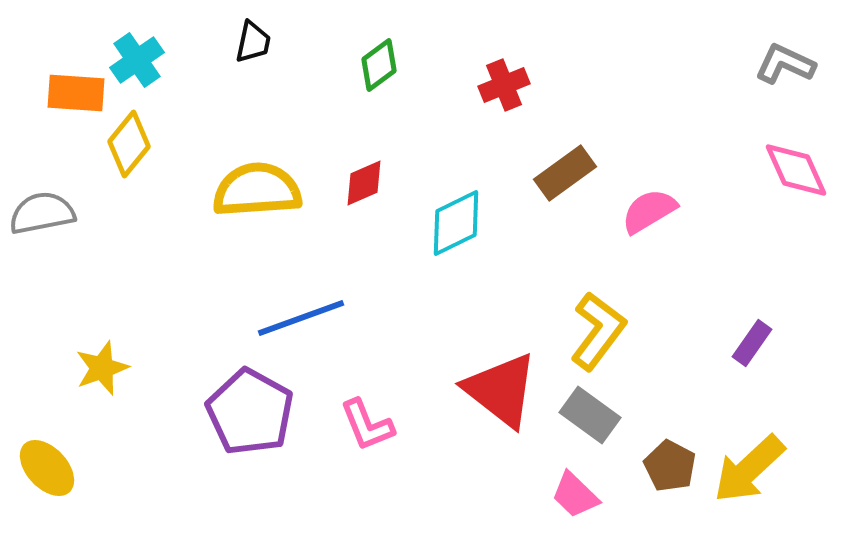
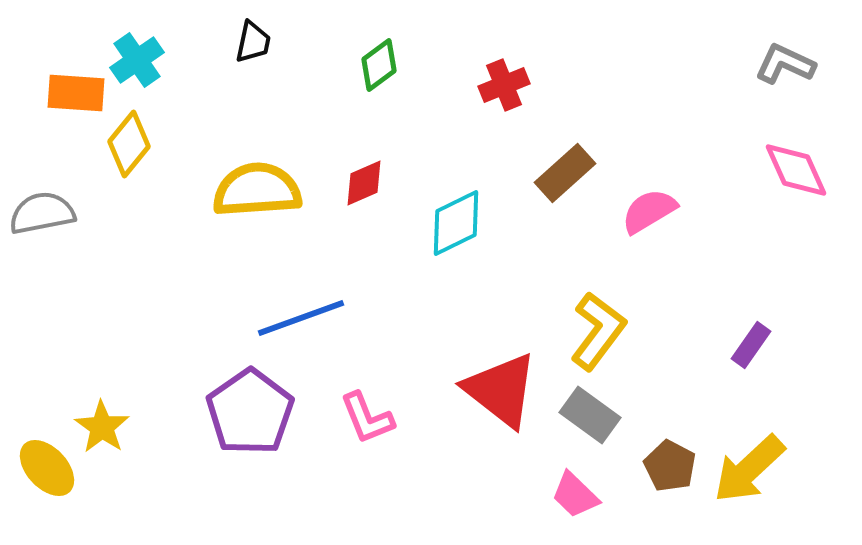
brown rectangle: rotated 6 degrees counterclockwise
purple rectangle: moved 1 px left, 2 px down
yellow star: moved 59 px down; rotated 18 degrees counterclockwise
purple pentagon: rotated 8 degrees clockwise
pink L-shape: moved 7 px up
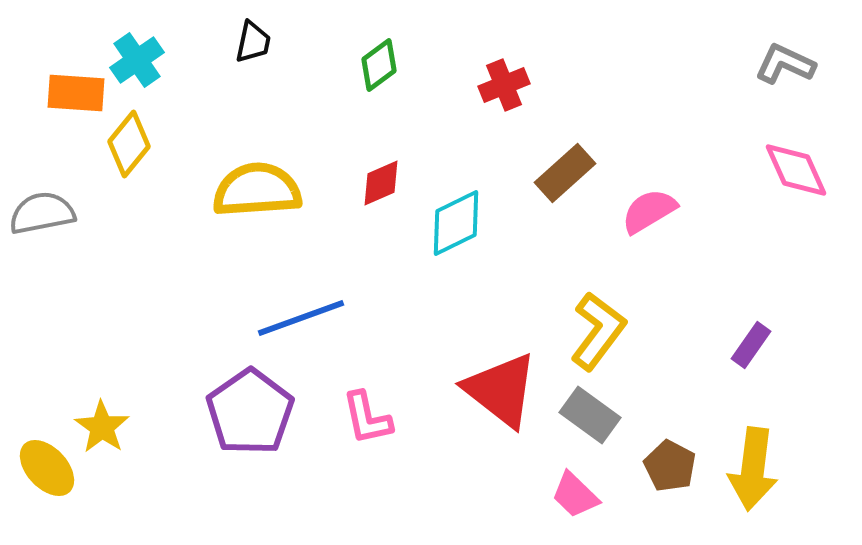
red diamond: moved 17 px right
pink L-shape: rotated 10 degrees clockwise
yellow arrow: moved 4 px right; rotated 40 degrees counterclockwise
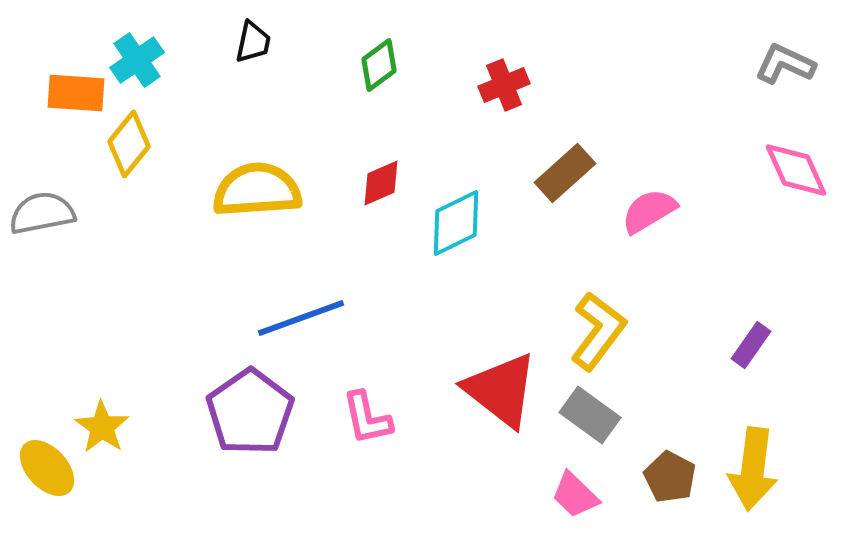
brown pentagon: moved 11 px down
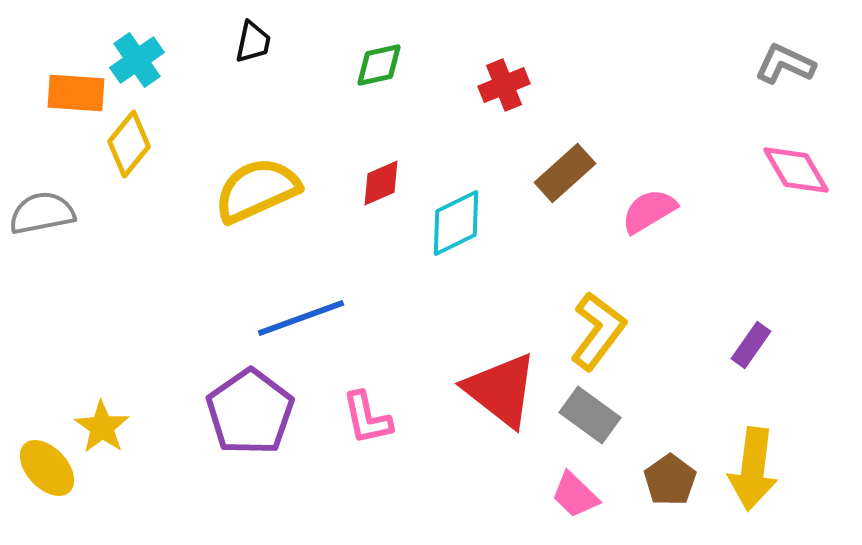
green diamond: rotated 24 degrees clockwise
pink diamond: rotated 6 degrees counterclockwise
yellow semicircle: rotated 20 degrees counterclockwise
brown pentagon: moved 3 px down; rotated 9 degrees clockwise
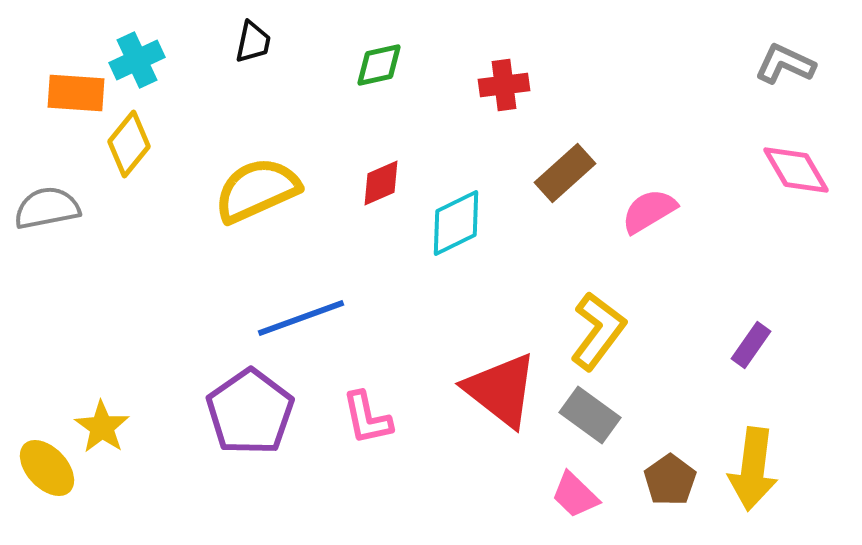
cyan cross: rotated 10 degrees clockwise
red cross: rotated 15 degrees clockwise
gray semicircle: moved 5 px right, 5 px up
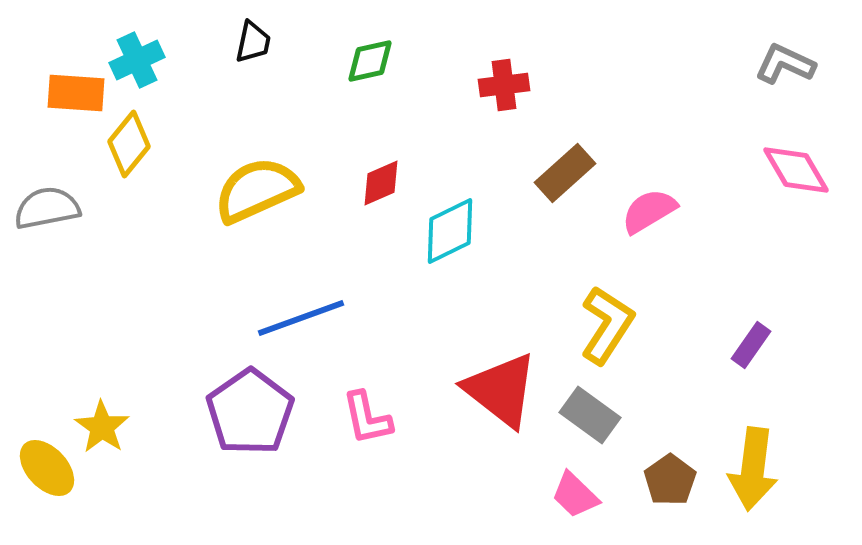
green diamond: moved 9 px left, 4 px up
cyan diamond: moved 6 px left, 8 px down
yellow L-shape: moved 9 px right, 6 px up; rotated 4 degrees counterclockwise
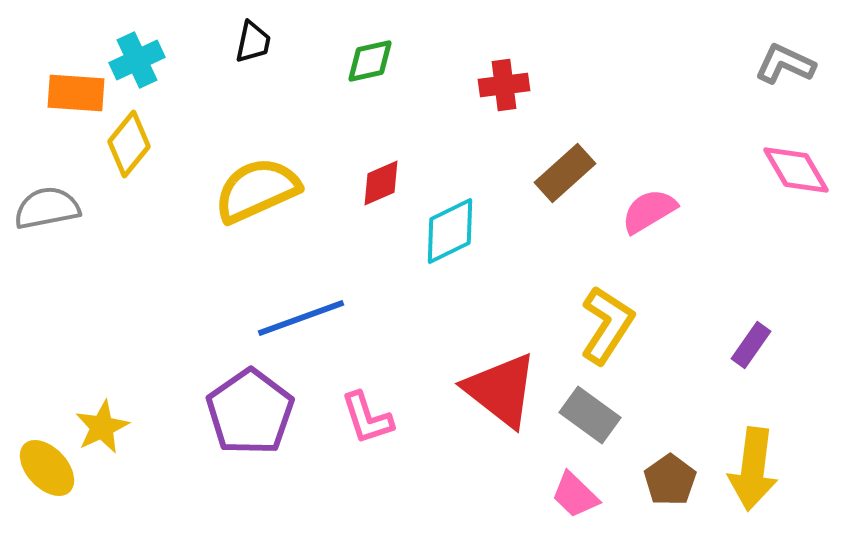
pink L-shape: rotated 6 degrees counterclockwise
yellow star: rotated 12 degrees clockwise
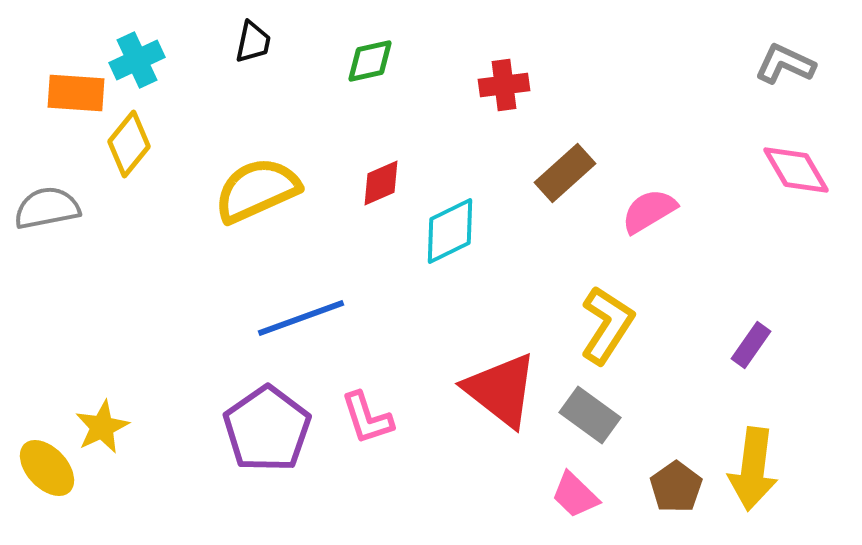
purple pentagon: moved 17 px right, 17 px down
brown pentagon: moved 6 px right, 7 px down
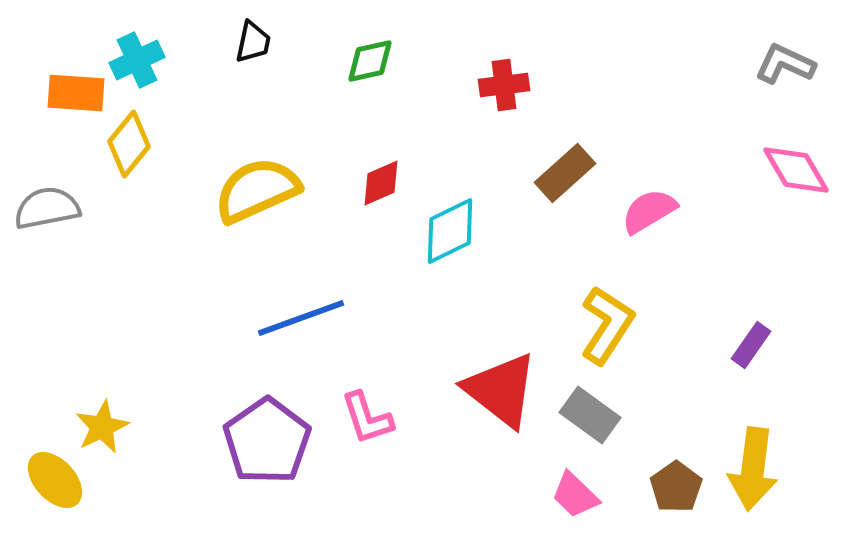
purple pentagon: moved 12 px down
yellow ellipse: moved 8 px right, 12 px down
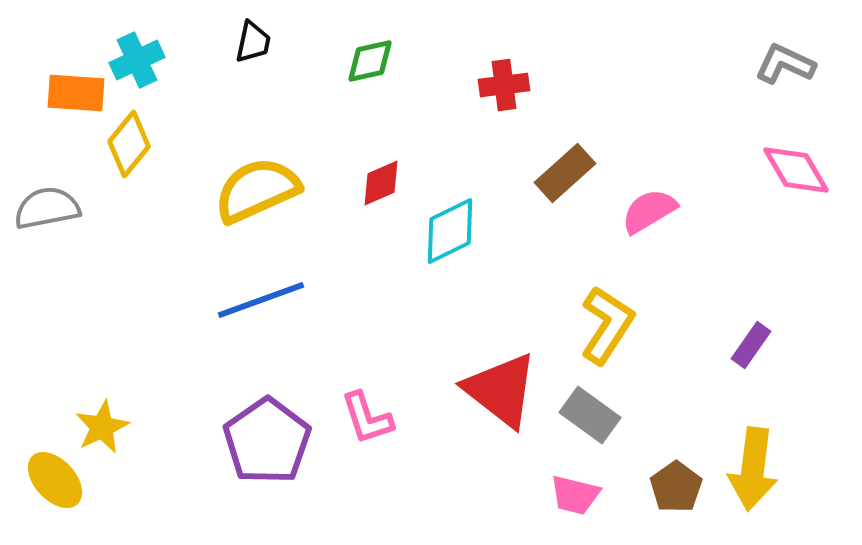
blue line: moved 40 px left, 18 px up
pink trapezoid: rotated 30 degrees counterclockwise
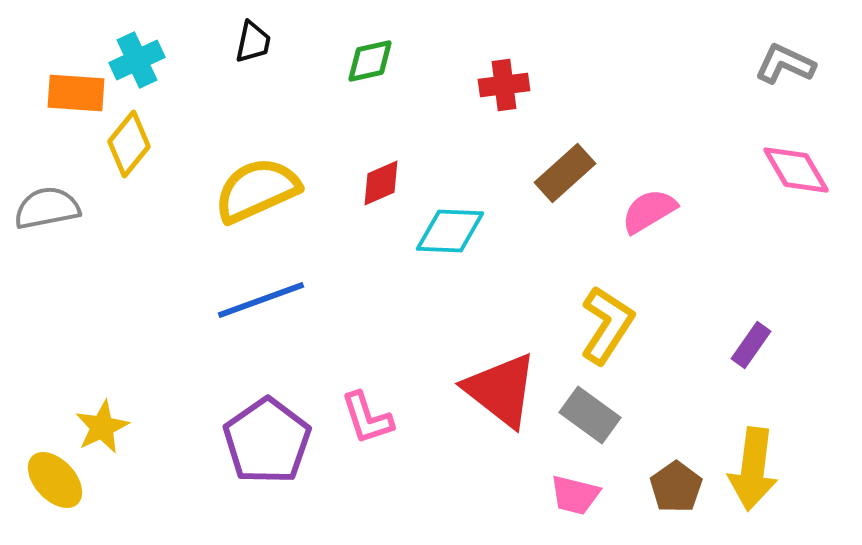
cyan diamond: rotated 28 degrees clockwise
